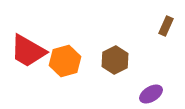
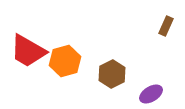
brown hexagon: moved 3 px left, 14 px down
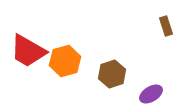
brown rectangle: rotated 42 degrees counterclockwise
brown hexagon: rotated 8 degrees clockwise
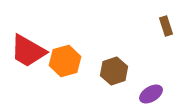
brown hexagon: moved 2 px right, 3 px up
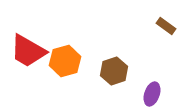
brown rectangle: rotated 36 degrees counterclockwise
purple ellipse: moved 1 px right; rotated 40 degrees counterclockwise
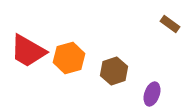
brown rectangle: moved 4 px right, 2 px up
orange hexagon: moved 4 px right, 3 px up
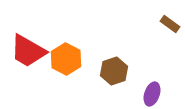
orange hexagon: moved 3 px left, 1 px down; rotated 16 degrees counterclockwise
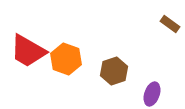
orange hexagon: rotated 8 degrees counterclockwise
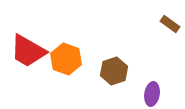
purple ellipse: rotated 10 degrees counterclockwise
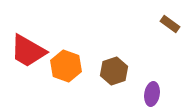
orange hexagon: moved 7 px down
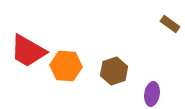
orange hexagon: rotated 16 degrees counterclockwise
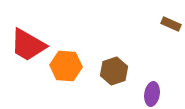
brown rectangle: moved 1 px right; rotated 12 degrees counterclockwise
red trapezoid: moved 6 px up
